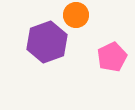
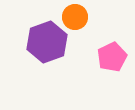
orange circle: moved 1 px left, 2 px down
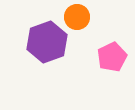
orange circle: moved 2 px right
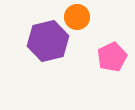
purple hexagon: moved 1 px right, 1 px up; rotated 6 degrees clockwise
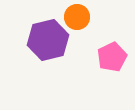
purple hexagon: moved 1 px up
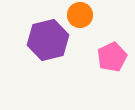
orange circle: moved 3 px right, 2 px up
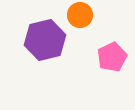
purple hexagon: moved 3 px left
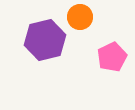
orange circle: moved 2 px down
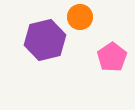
pink pentagon: rotated 8 degrees counterclockwise
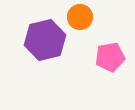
pink pentagon: moved 2 px left; rotated 24 degrees clockwise
